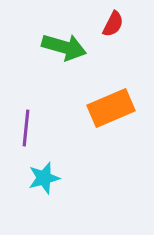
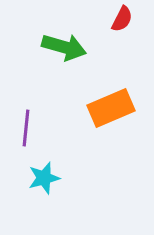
red semicircle: moved 9 px right, 5 px up
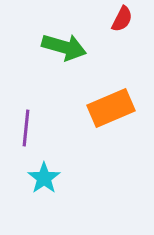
cyan star: rotated 20 degrees counterclockwise
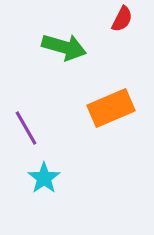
purple line: rotated 36 degrees counterclockwise
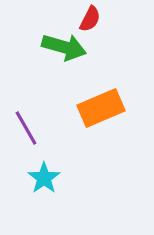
red semicircle: moved 32 px left
orange rectangle: moved 10 px left
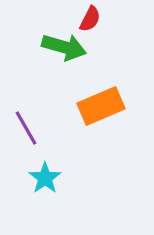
orange rectangle: moved 2 px up
cyan star: moved 1 px right
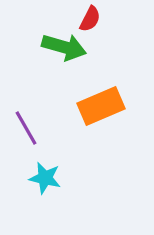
cyan star: rotated 24 degrees counterclockwise
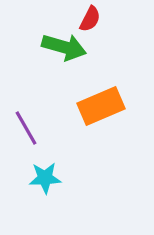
cyan star: rotated 16 degrees counterclockwise
